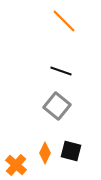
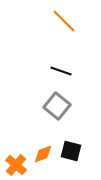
orange diamond: moved 2 px left, 1 px down; rotated 45 degrees clockwise
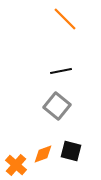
orange line: moved 1 px right, 2 px up
black line: rotated 30 degrees counterclockwise
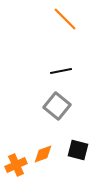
black square: moved 7 px right, 1 px up
orange cross: rotated 25 degrees clockwise
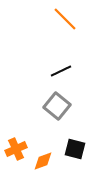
black line: rotated 15 degrees counterclockwise
black square: moved 3 px left, 1 px up
orange diamond: moved 7 px down
orange cross: moved 16 px up
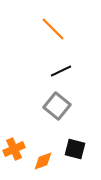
orange line: moved 12 px left, 10 px down
orange cross: moved 2 px left
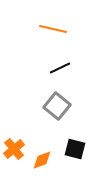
orange line: rotated 32 degrees counterclockwise
black line: moved 1 px left, 3 px up
orange cross: rotated 15 degrees counterclockwise
orange diamond: moved 1 px left, 1 px up
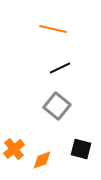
black square: moved 6 px right
